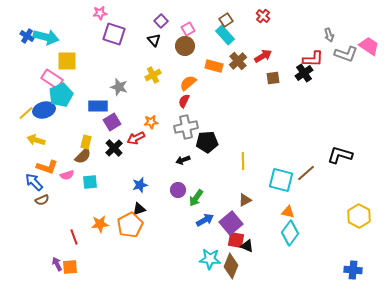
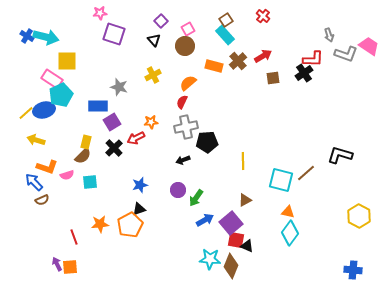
red semicircle at (184, 101): moved 2 px left, 1 px down
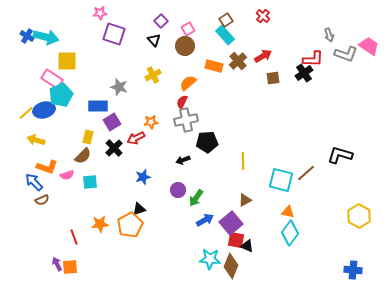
gray cross at (186, 127): moved 7 px up
yellow rectangle at (86, 142): moved 2 px right, 5 px up
blue star at (140, 185): moved 3 px right, 8 px up
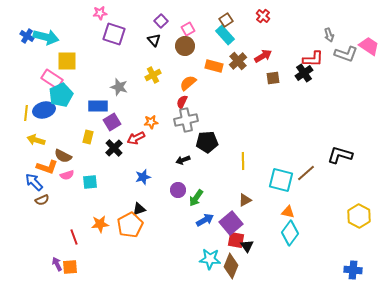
yellow line at (26, 113): rotated 42 degrees counterclockwise
brown semicircle at (83, 156): moved 20 px left; rotated 72 degrees clockwise
black triangle at (247, 246): rotated 32 degrees clockwise
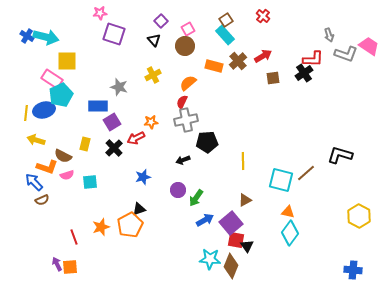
yellow rectangle at (88, 137): moved 3 px left, 7 px down
orange star at (100, 224): moved 1 px right, 3 px down; rotated 12 degrees counterclockwise
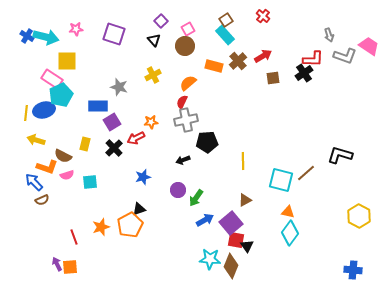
pink star at (100, 13): moved 24 px left, 16 px down
gray L-shape at (346, 54): moved 1 px left, 2 px down
